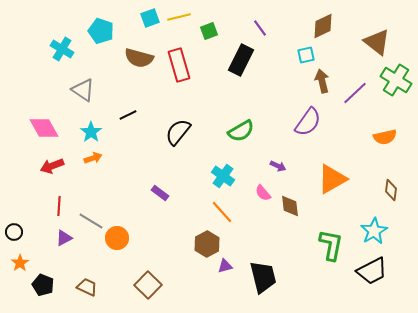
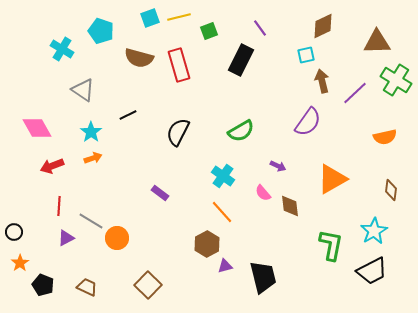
brown triangle at (377, 42): rotated 40 degrees counterclockwise
pink diamond at (44, 128): moved 7 px left
black semicircle at (178, 132): rotated 12 degrees counterclockwise
purple triangle at (64, 238): moved 2 px right
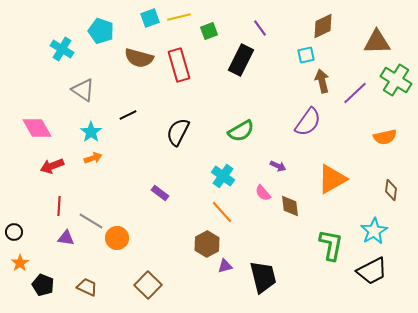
purple triangle at (66, 238): rotated 36 degrees clockwise
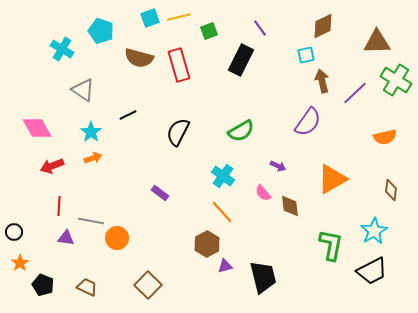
gray line at (91, 221): rotated 20 degrees counterclockwise
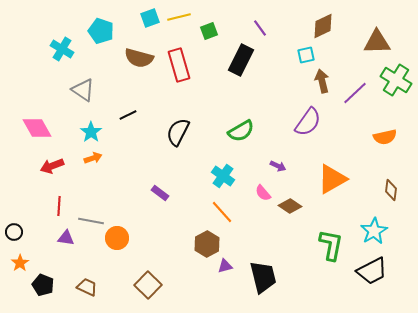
brown diamond at (290, 206): rotated 50 degrees counterclockwise
